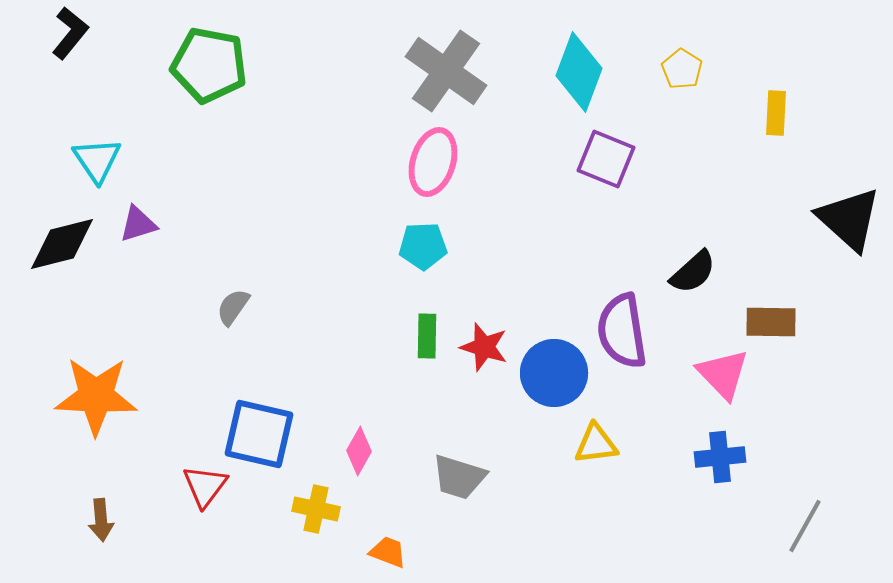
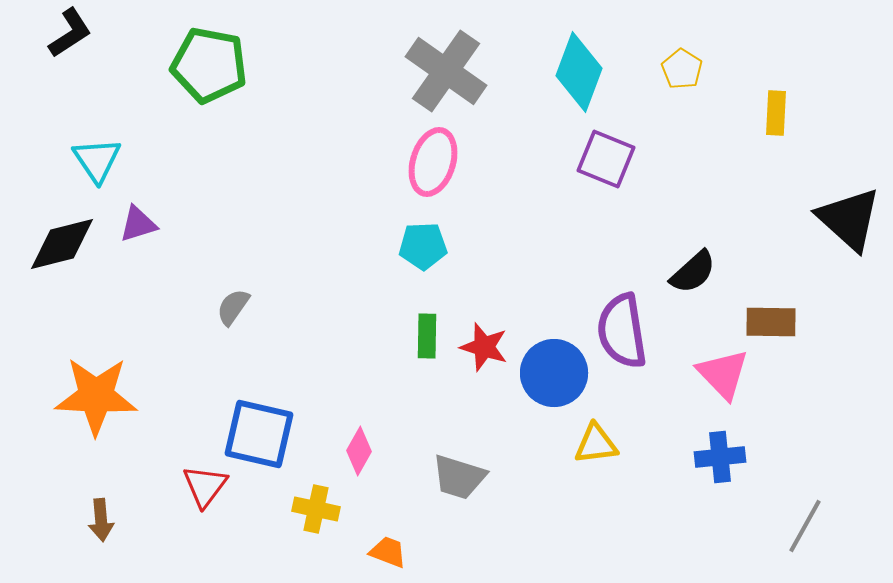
black L-shape: rotated 18 degrees clockwise
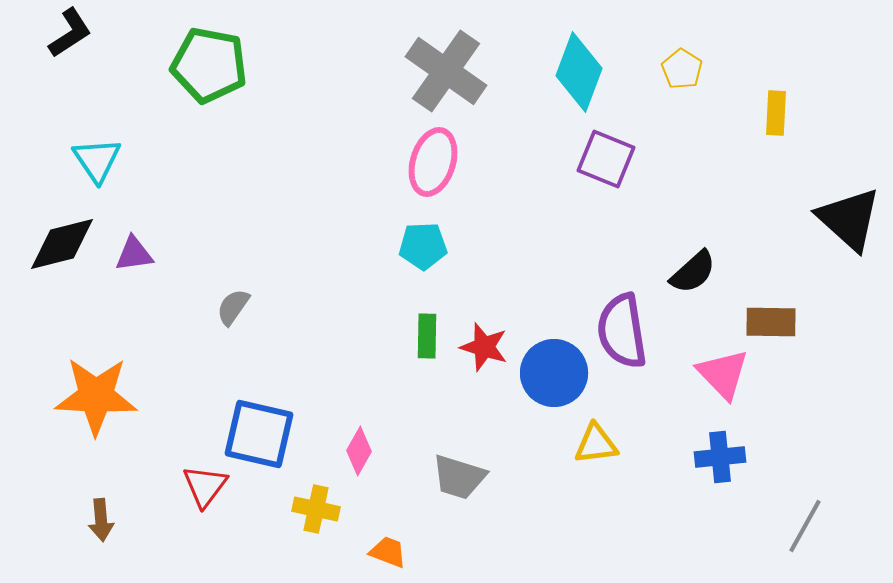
purple triangle: moved 4 px left, 30 px down; rotated 9 degrees clockwise
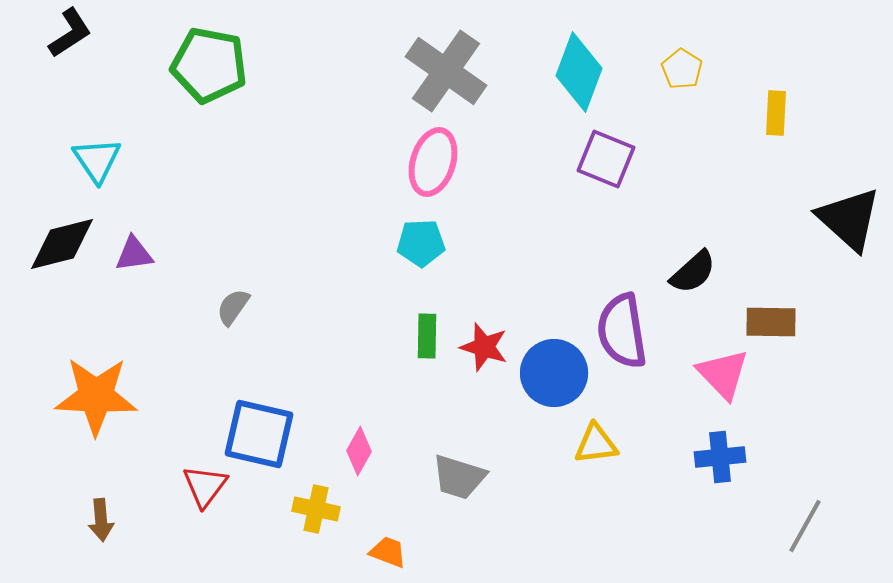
cyan pentagon: moved 2 px left, 3 px up
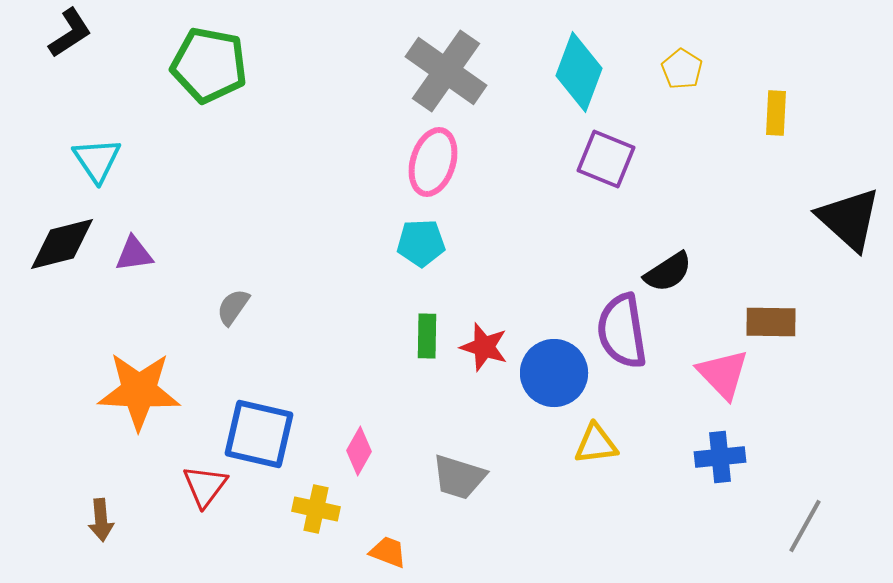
black semicircle: moved 25 px left; rotated 9 degrees clockwise
orange star: moved 43 px right, 5 px up
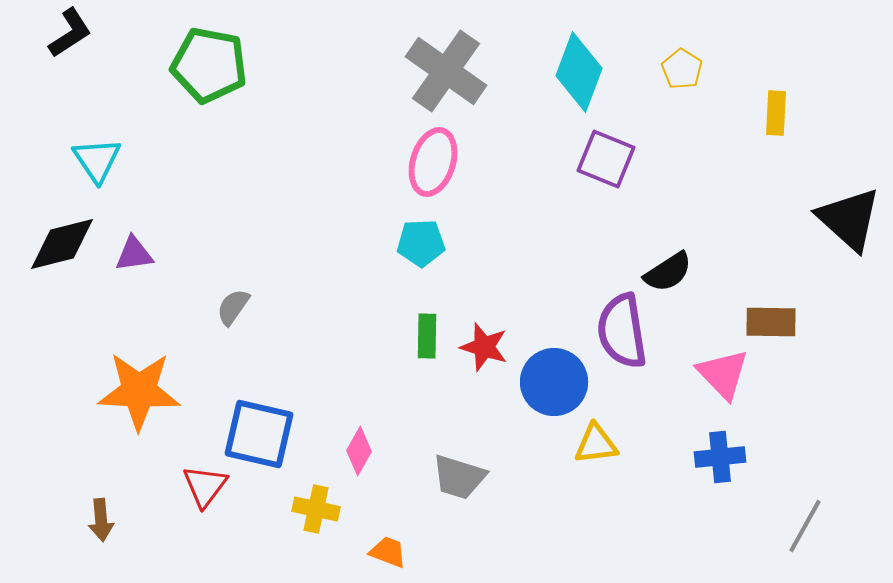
blue circle: moved 9 px down
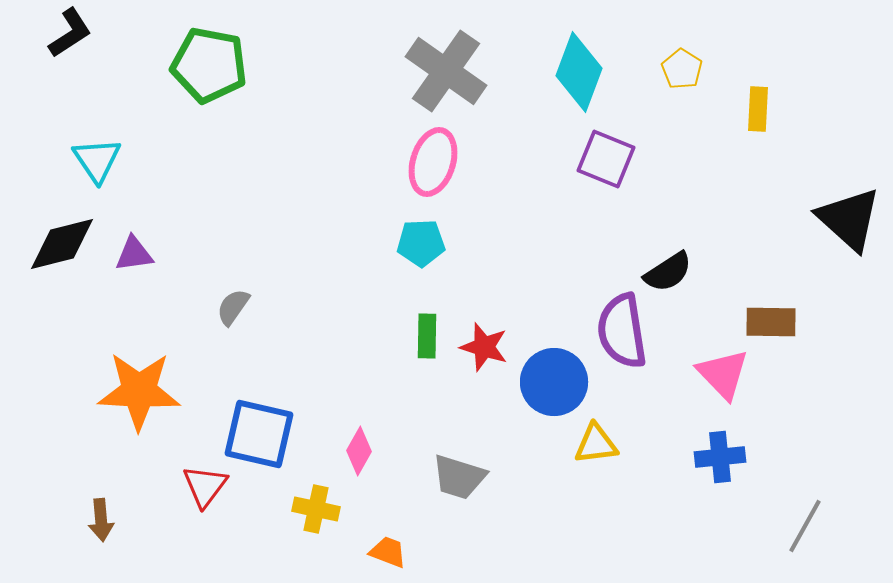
yellow rectangle: moved 18 px left, 4 px up
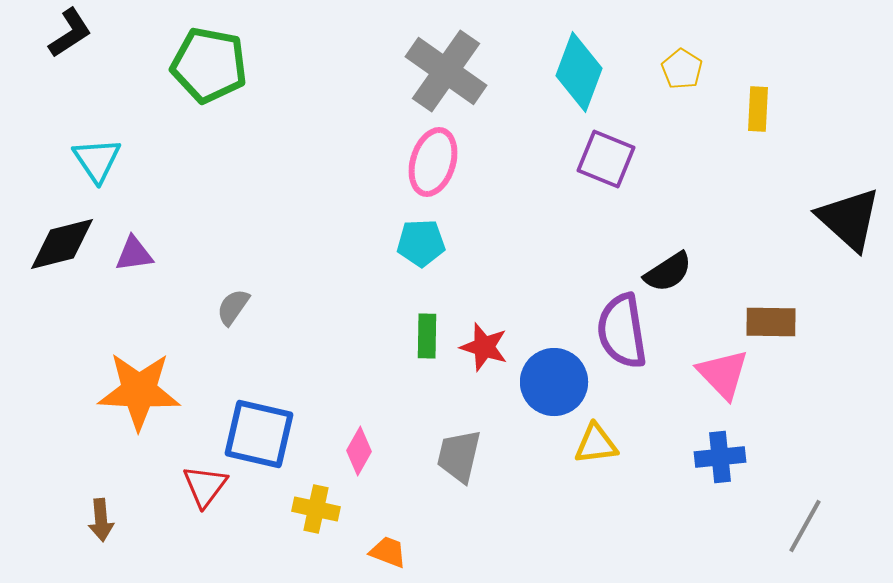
gray trapezoid: moved 21 px up; rotated 86 degrees clockwise
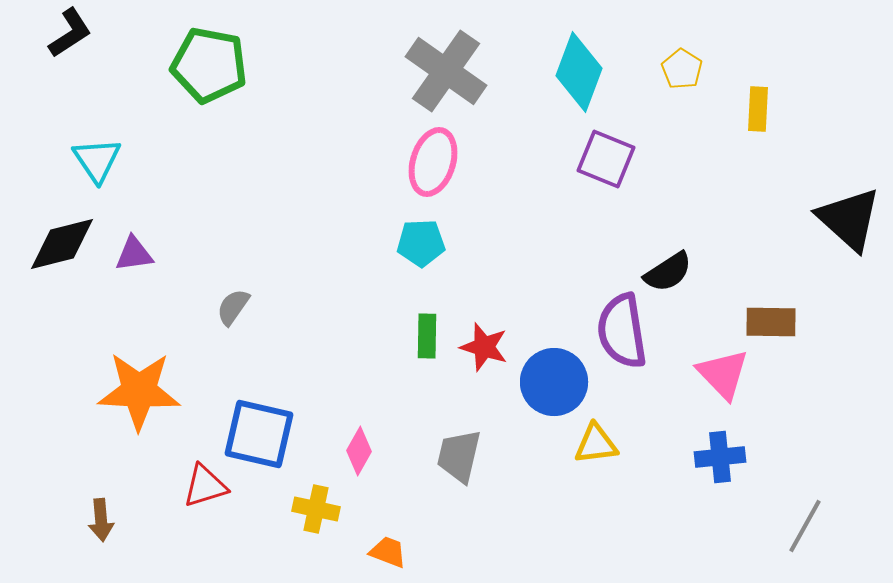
red triangle: rotated 36 degrees clockwise
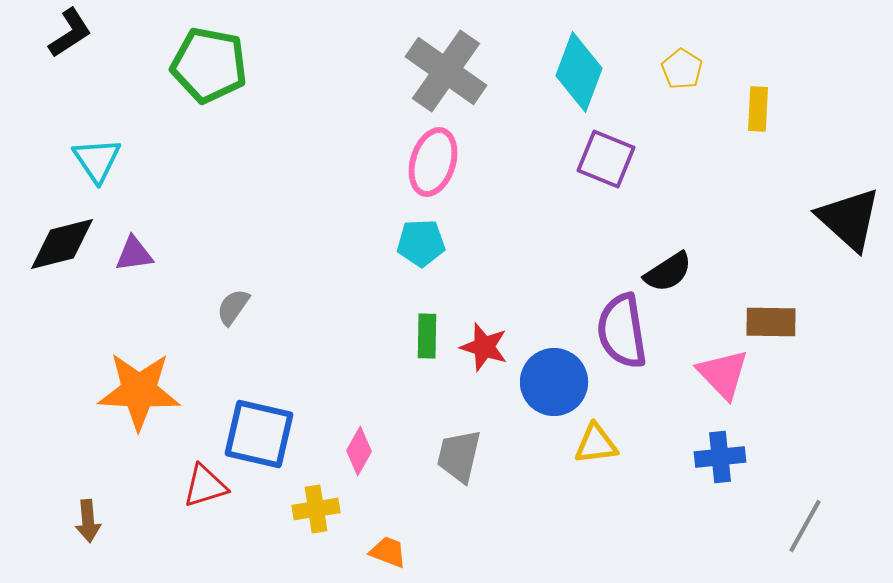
yellow cross: rotated 21 degrees counterclockwise
brown arrow: moved 13 px left, 1 px down
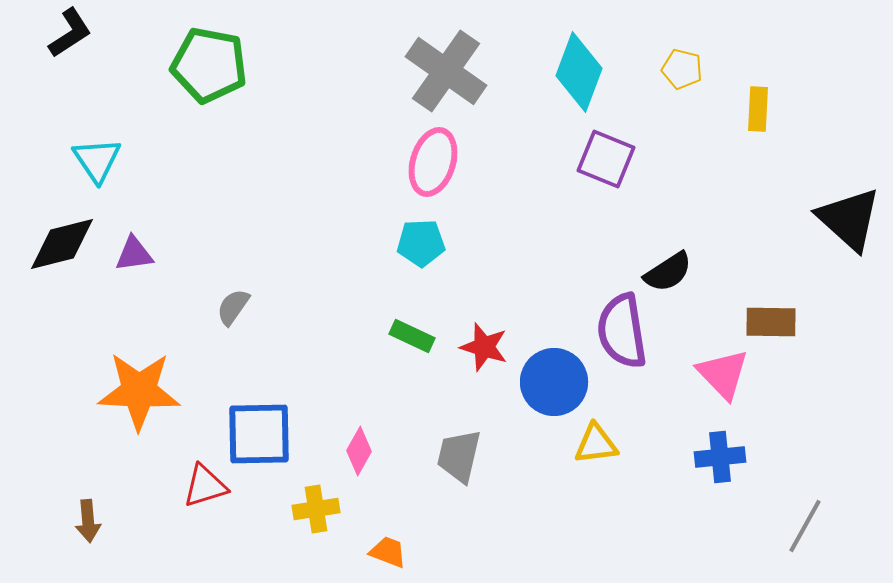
yellow pentagon: rotated 18 degrees counterclockwise
green rectangle: moved 15 px left; rotated 66 degrees counterclockwise
blue square: rotated 14 degrees counterclockwise
